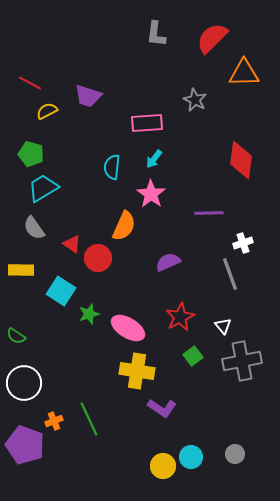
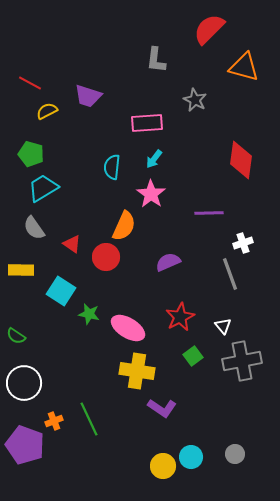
gray L-shape: moved 26 px down
red semicircle: moved 3 px left, 9 px up
orange triangle: moved 6 px up; rotated 16 degrees clockwise
red circle: moved 8 px right, 1 px up
green star: rotated 30 degrees clockwise
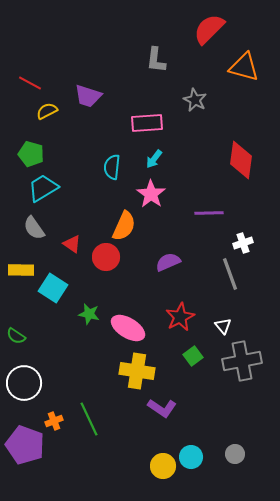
cyan square: moved 8 px left, 3 px up
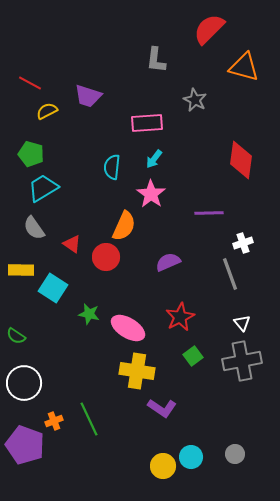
white triangle: moved 19 px right, 3 px up
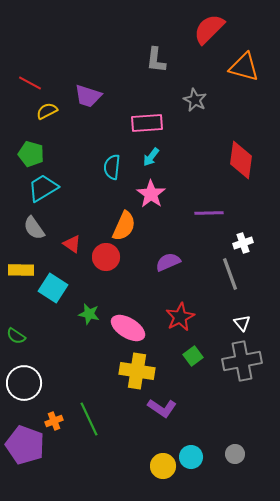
cyan arrow: moved 3 px left, 2 px up
